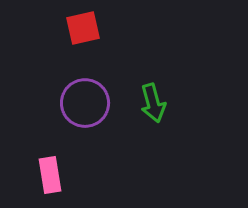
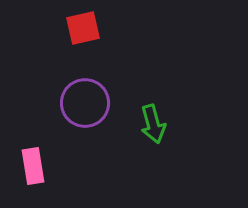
green arrow: moved 21 px down
pink rectangle: moved 17 px left, 9 px up
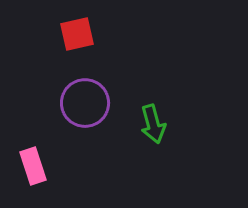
red square: moved 6 px left, 6 px down
pink rectangle: rotated 9 degrees counterclockwise
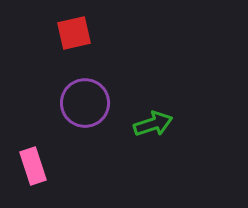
red square: moved 3 px left, 1 px up
green arrow: rotated 93 degrees counterclockwise
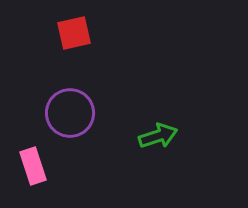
purple circle: moved 15 px left, 10 px down
green arrow: moved 5 px right, 12 px down
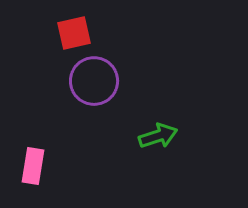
purple circle: moved 24 px right, 32 px up
pink rectangle: rotated 27 degrees clockwise
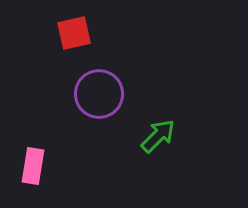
purple circle: moved 5 px right, 13 px down
green arrow: rotated 27 degrees counterclockwise
